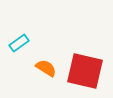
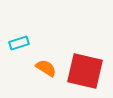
cyan rectangle: rotated 18 degrees clockwise
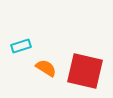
cyan rectangle: moved 2 px right, 3 px down
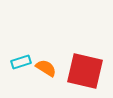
cyan rectangle: moved 16 px down
